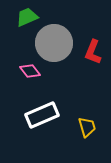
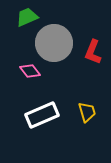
yellow trapezoid: moved 15 px up
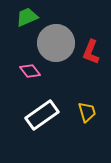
gray circle: moved 2 px right
red L-shape: moved 2 px left
white rectangle: rotated 12 degrees counterclockwise
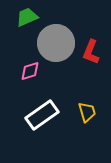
pink diamond: rotated 70 degrees counterclockwise
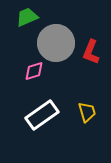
pink diamond: moved 4 px right
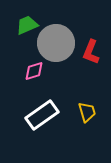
green trapezoid: moved 8 px down
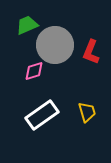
gray circle: moved 1 px left, 2 px down
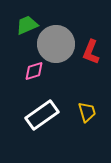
gray circle: moved 1 px right, 1 px up
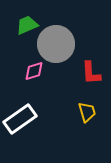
red L-shape: moved 21 px down; rotated 25 degrees counterclockwise
white rectangle: moved 22 px left, 4 px down
